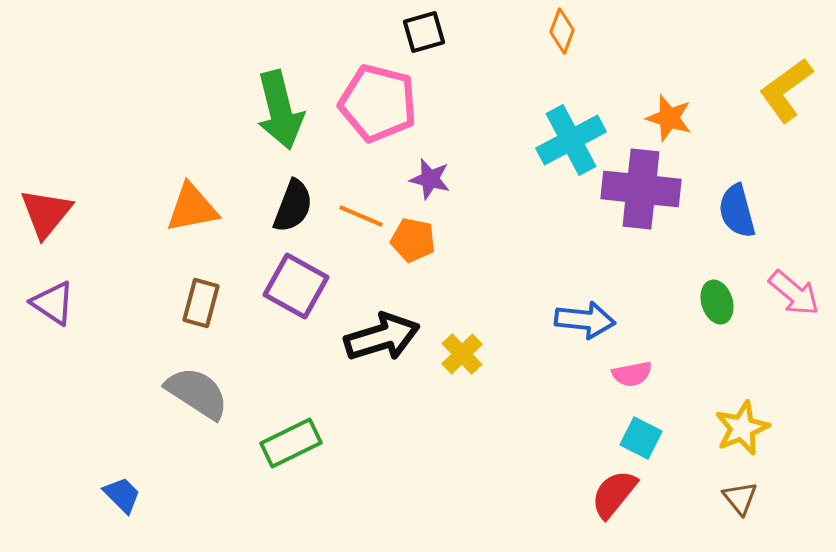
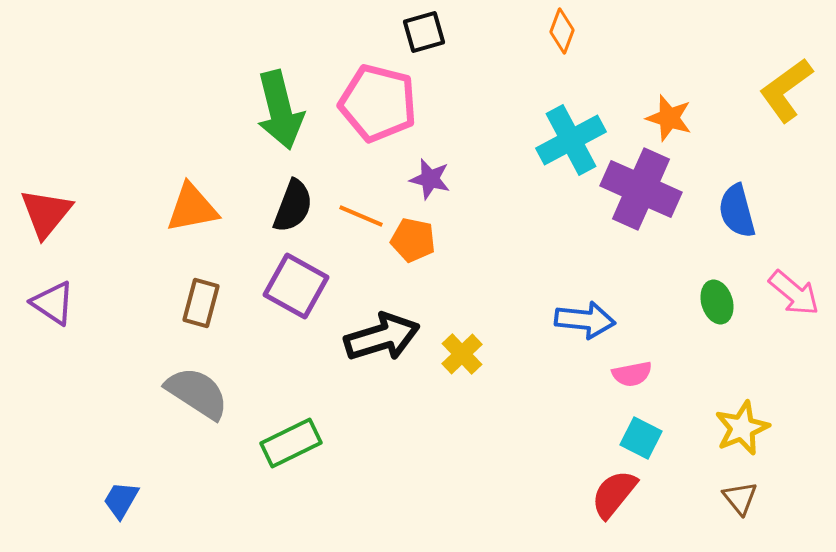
purple cross: rotated 18 degrees clockwise
blue trapezoid: moved 1 px left, 5 px down; rotated 105 degrees counterclockwise
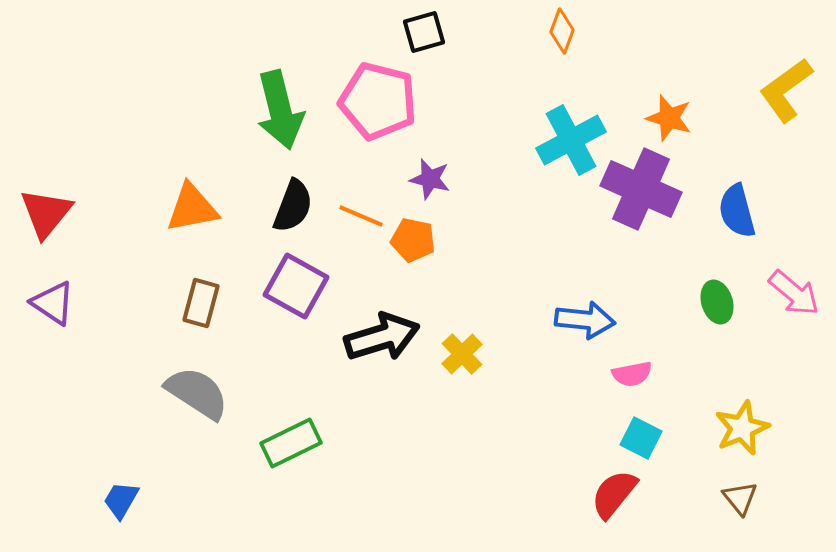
pink pentagon: moved 2 px up
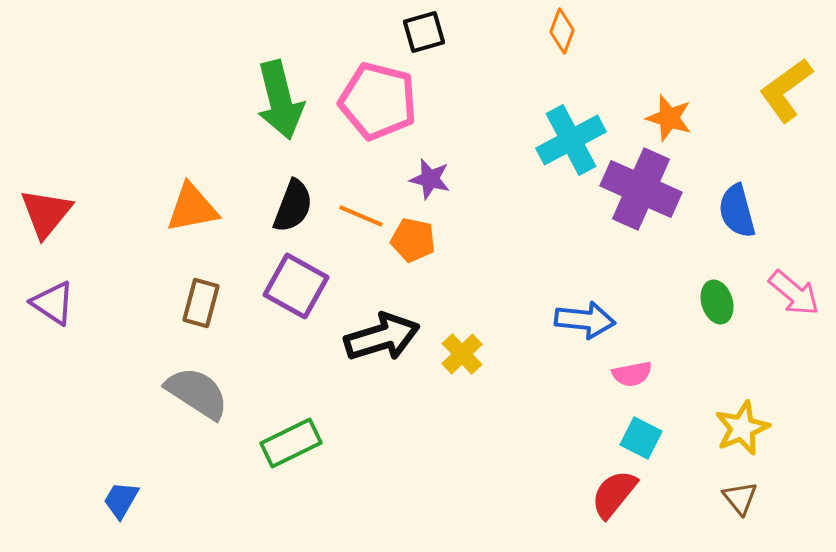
green arrow: moved 10 px up
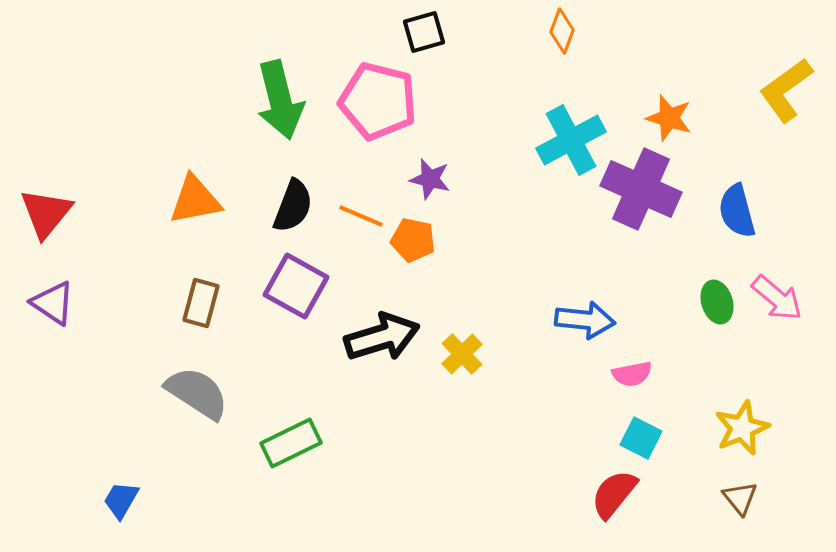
orange triangle: moved 3 px right, 8 px up
pink arrow: moved 17 px left, 5 px down
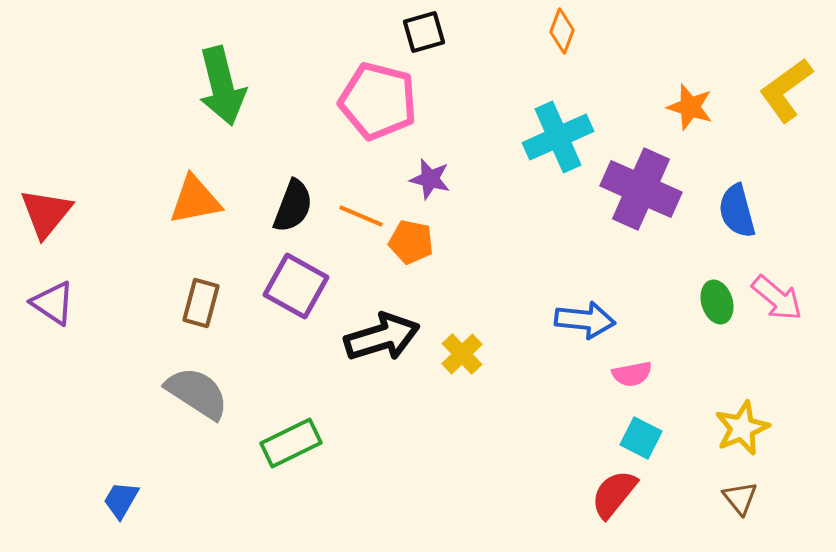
green arrow: moved 58 px left, 14 px up
orange star: moved 21 px right, 11 px up
cyan cross: moved 13 px left, 3 px up; rotated 4 degrees clockwise
orange pentagon: moved 2 px left, 2 px down
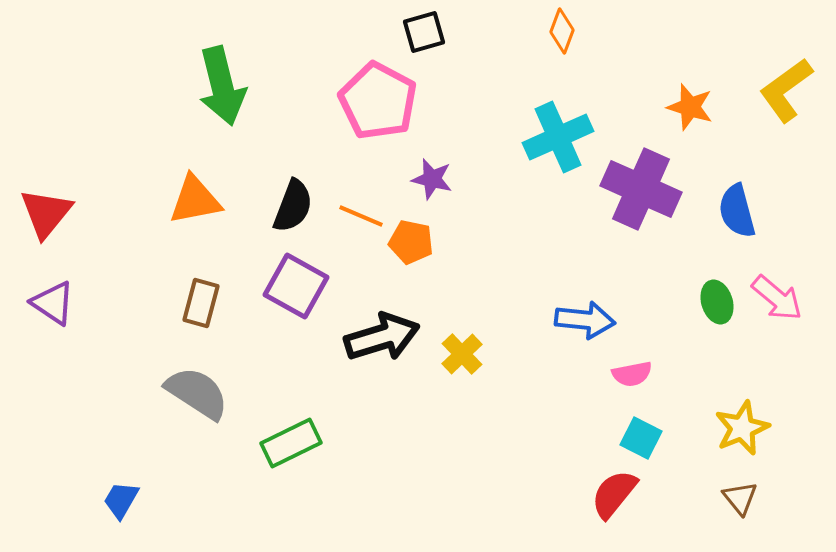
pink pentagon: rotated 14 degrees clockwise
purple star: moved 2 px right
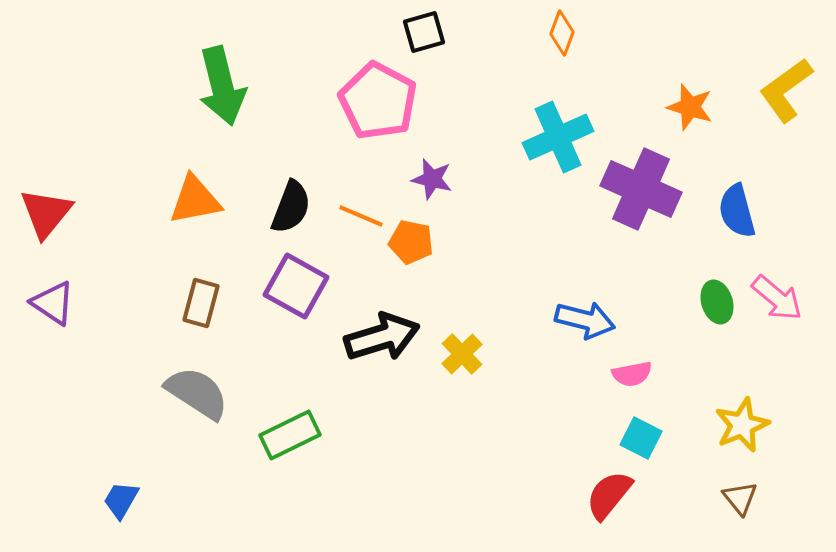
orange diamond: moved 2 px down
black semicircle: moved 2 px left, 1 px down
blue arrow: rotated 8 degrees clockwise
yellow star: moved 3 px up
green rectangle: moved 1 px left, 8 px up
red semicircle: moved 5 px left, 1 px down
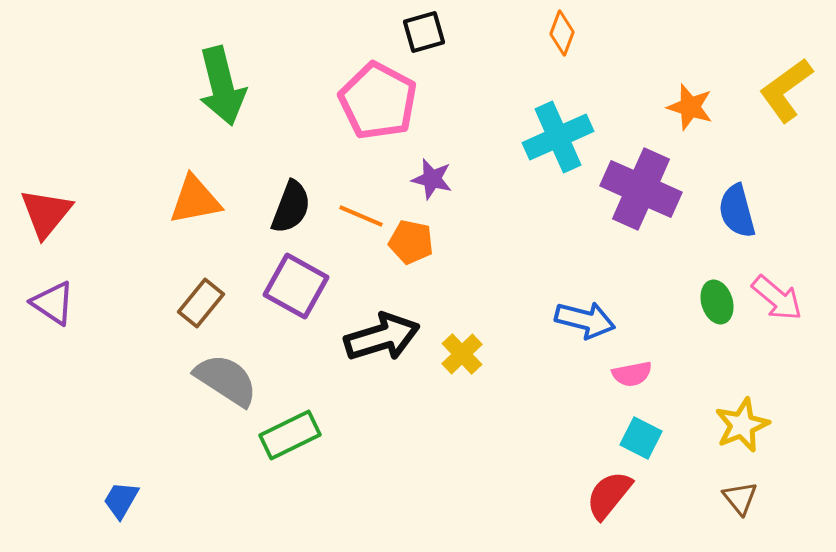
brown rectangle: rotated 24 degrees clockwise
gray semicircle: moved 29 px right, 13 px up
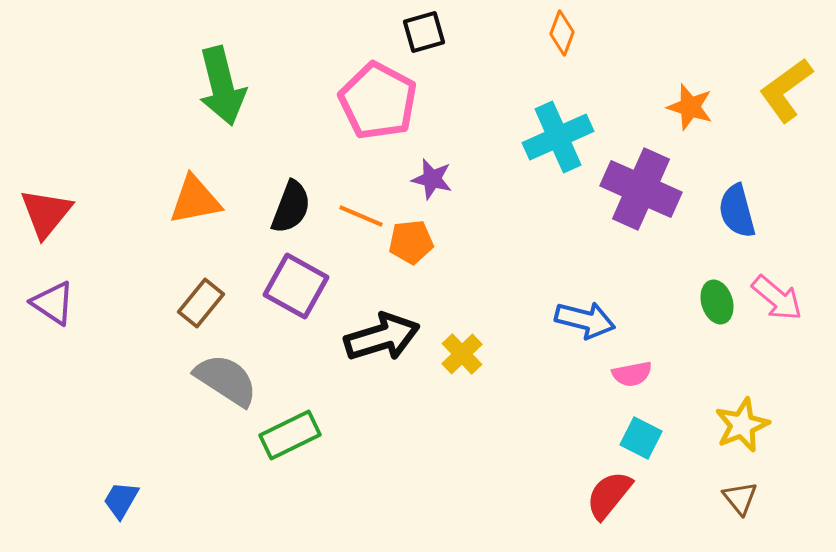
orange pentagon: rotated 18 degrees counterclockwise
